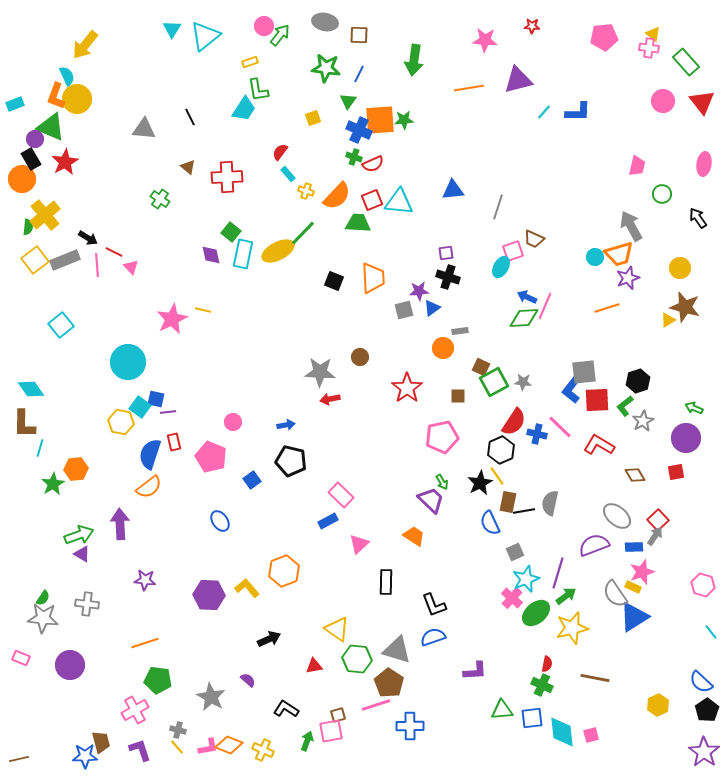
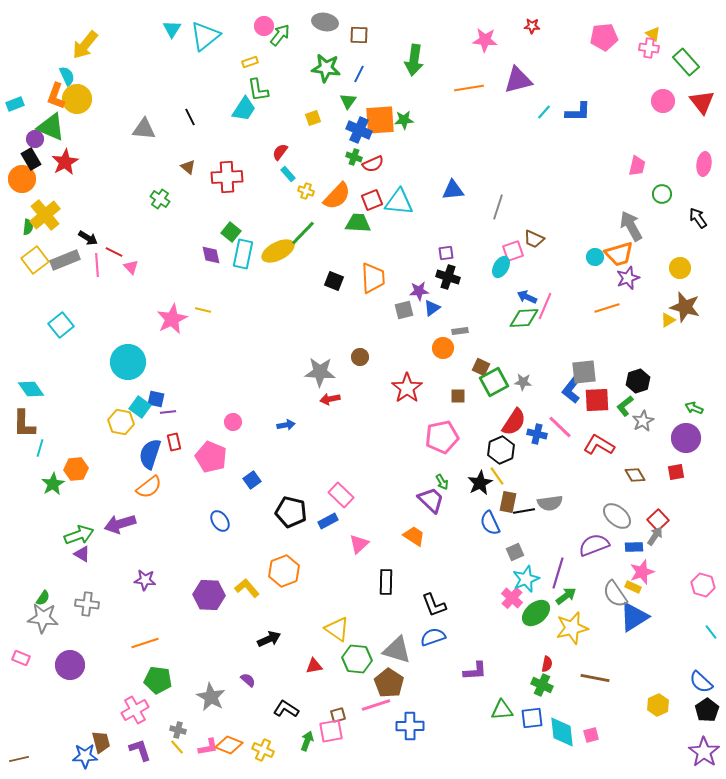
black pentagon at (291, 461): moved 51 px down
gray semicircle at (550, 503): rotated 110 degrees counterclockwise
purple arrow at (120, 524): rotated 104 degrees counterclockwise
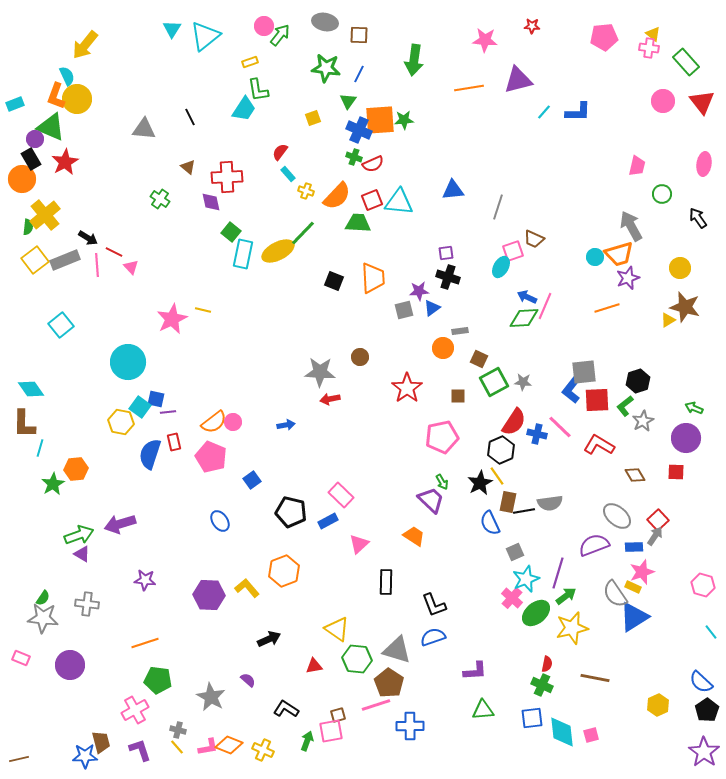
purple diamond at (211, 255): moved 53 px up
brown square at (481, 367): moved 2 px left, 8 px up
red square at (676, 472): rotated 12 degrees clockwise
orange semicircle at (149, 487): moved 65 px right, 65 px up
green triangle at (502, 710): moved 19 px left
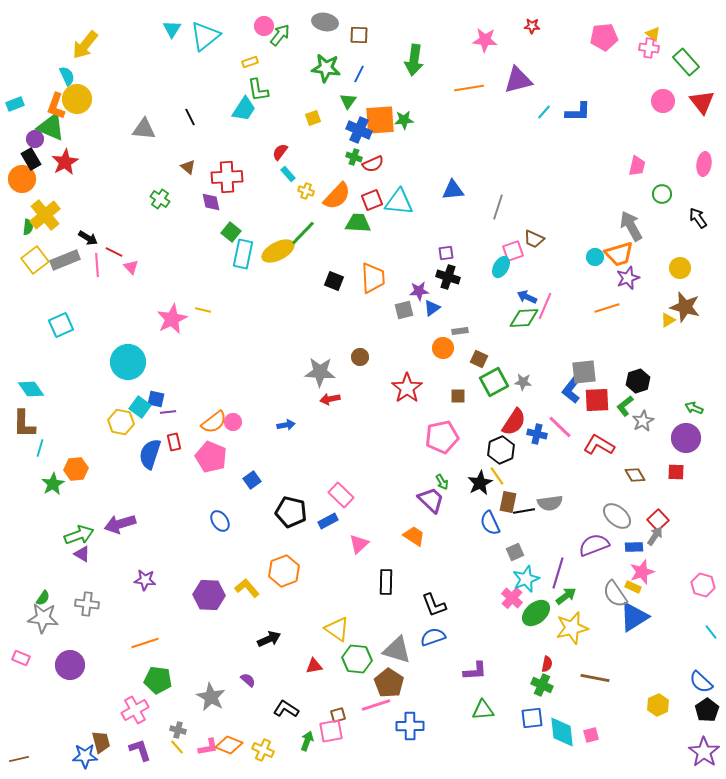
orange L-shape at (56, 96): moved 10 px down
cyan square at (61, 325): rotated 15 degrees clockwise
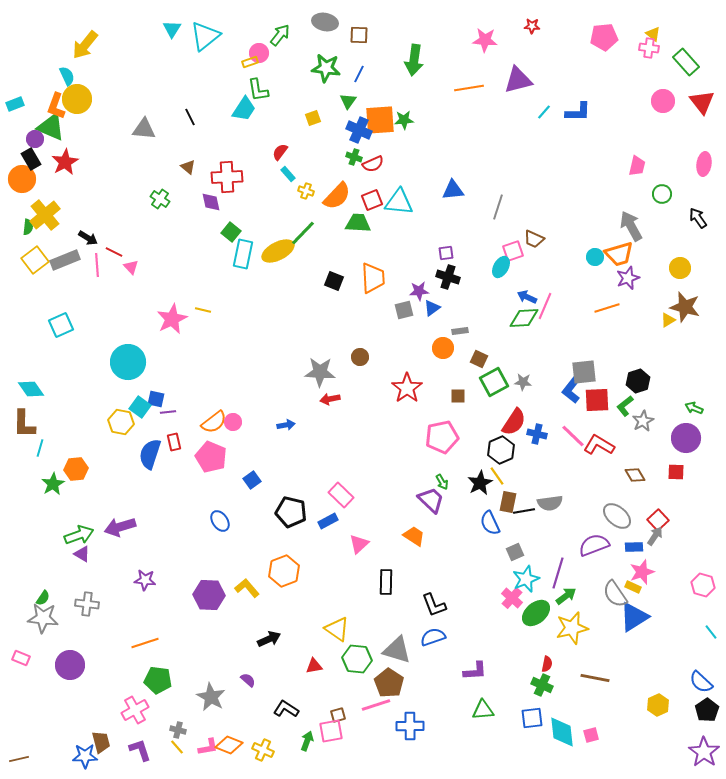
pink circle at (264, 26): moved 5 px left, 27 px down
pink line at (560, 427): moved 13 px right, 9 px down
purple arrow at (120, 524): moved 3 px down
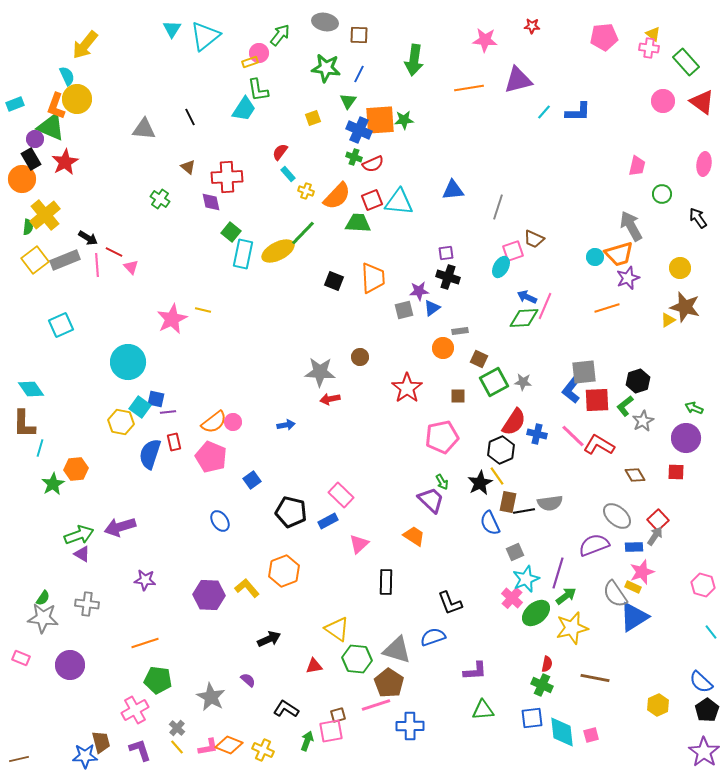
red triangle at (702, 102): rotated 16 degrees counterclockwise
black L-shape at (434, 605): moved 16 px right, 2 px up
gray cross at (178, 730): moved 1 px left, 2 px up; rotated 28 degrees clockwise
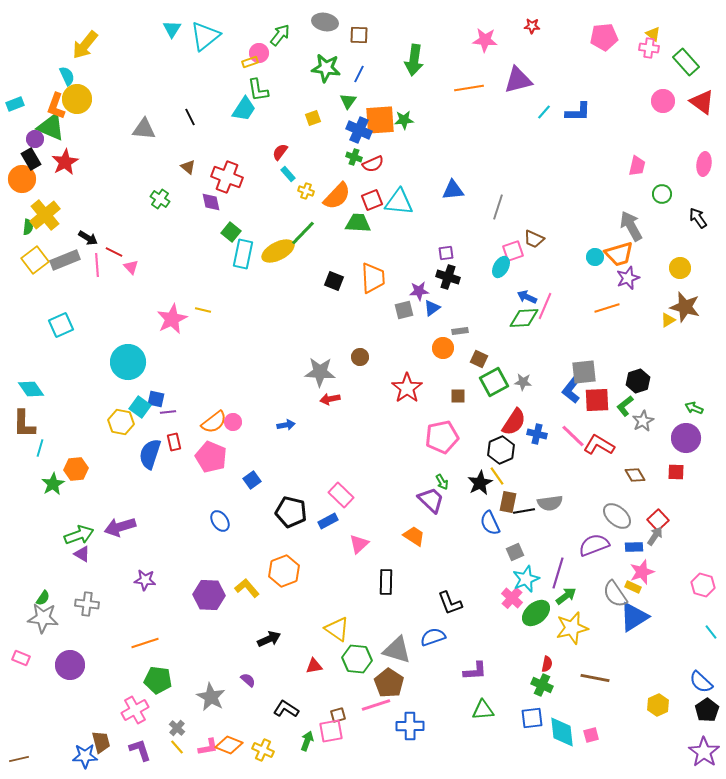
red cross at (227, 177): rotated 24 degrees clockwise
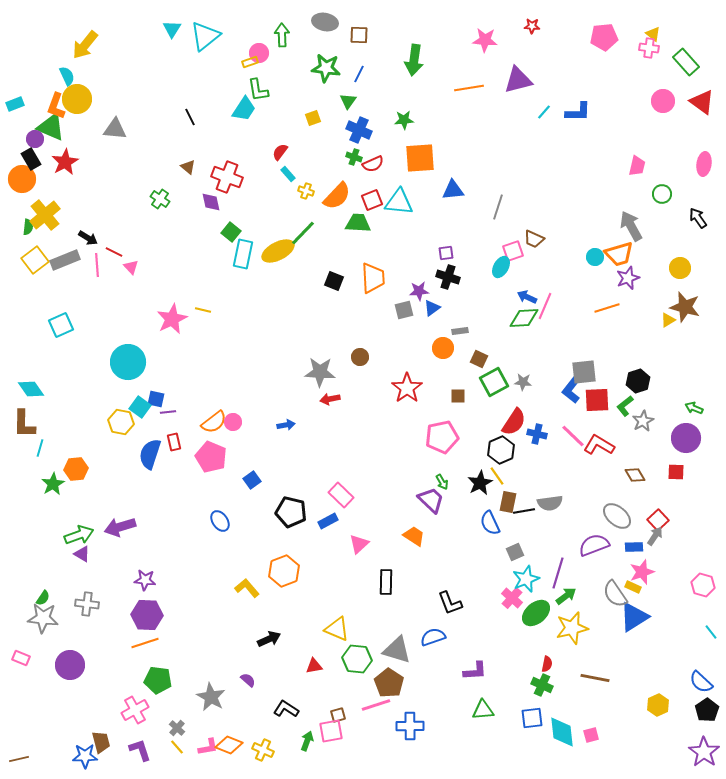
green arrow at (280, 35): moved 2 px right; rotated 40 degrees counterclockwise
orange square at (380, 120): moved 40 px right, 38 px down
gray triangle at (144, 129): moved 29 px left
purple hexagon at (209, 595): moved 62 px left, 20 px down
yellow triangle at (337, 629): rotated 12 degrees counterclockwise
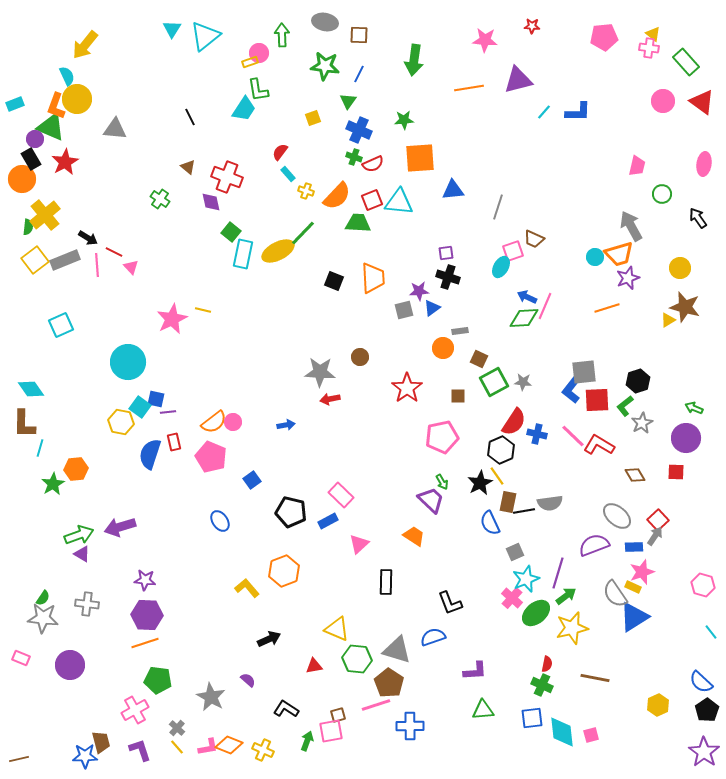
green star at (326, 68): moved 1 px left, 2 px up
gray star at (643, 421): moved 1 px left, 2 px down
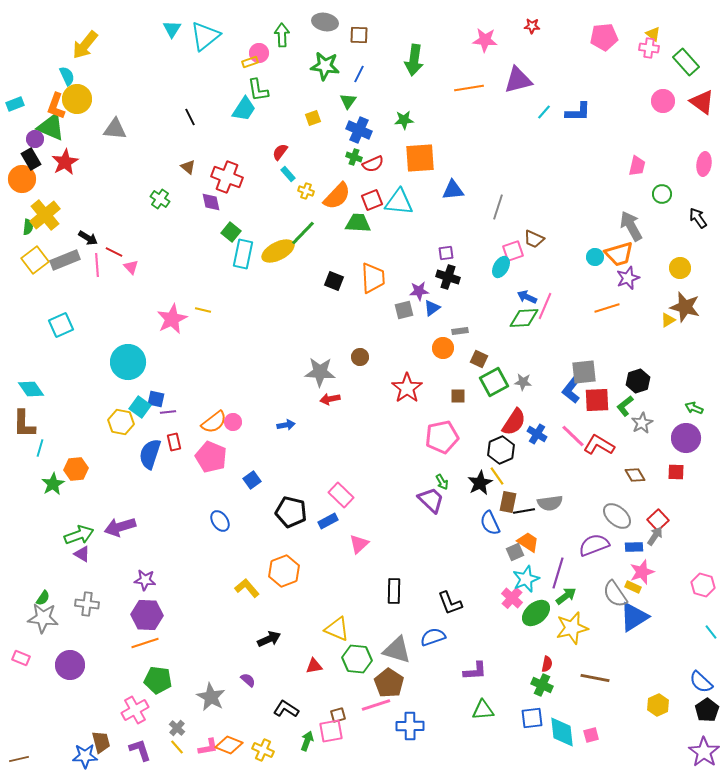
blue cross at (537, 434): rotated 18 degrees clockwise
orange trapezoid at (414, 536): moved 114 px right, 6 px down
black rectangle at (386, 582): moved 8 px right, 9 px down
